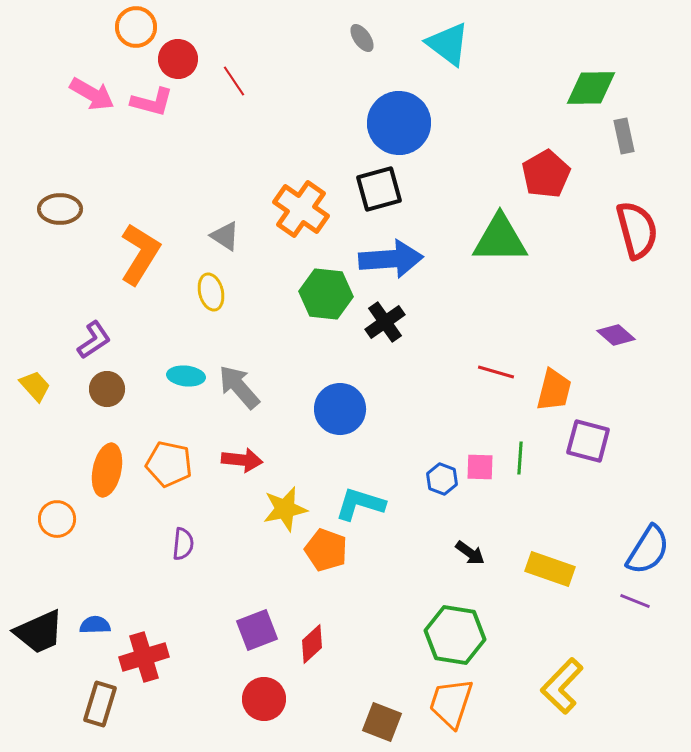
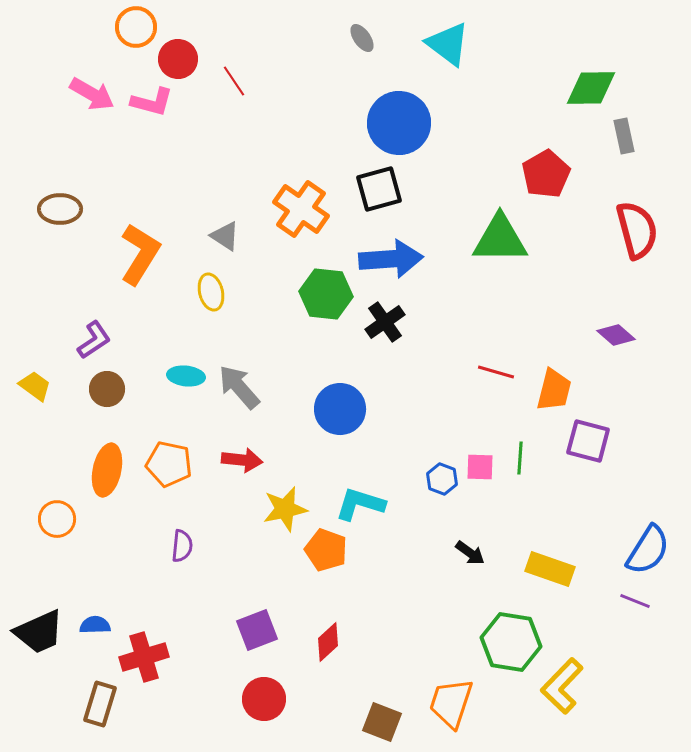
yellow trapezoid at (35, 386): rotated 12 degrees counterclockwise
purple semicircle at (183, 544): moved 1 px left, 2 px down
green hexagon at (455, 635): moved 56 px right, 7 px down
red diamond at (312, 644): moved 16 px right, 2 px up
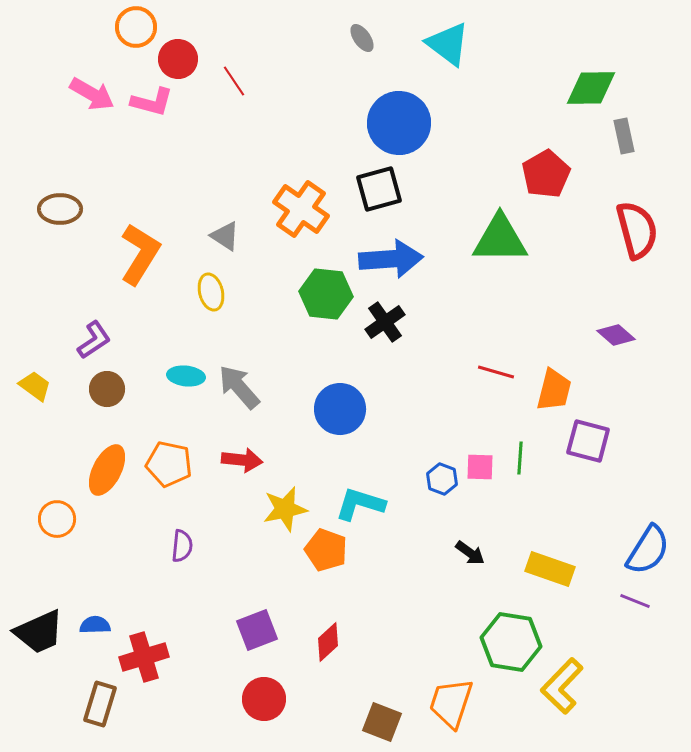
orange ellipse at (107, 470): rotated 15 degrees clockwise
